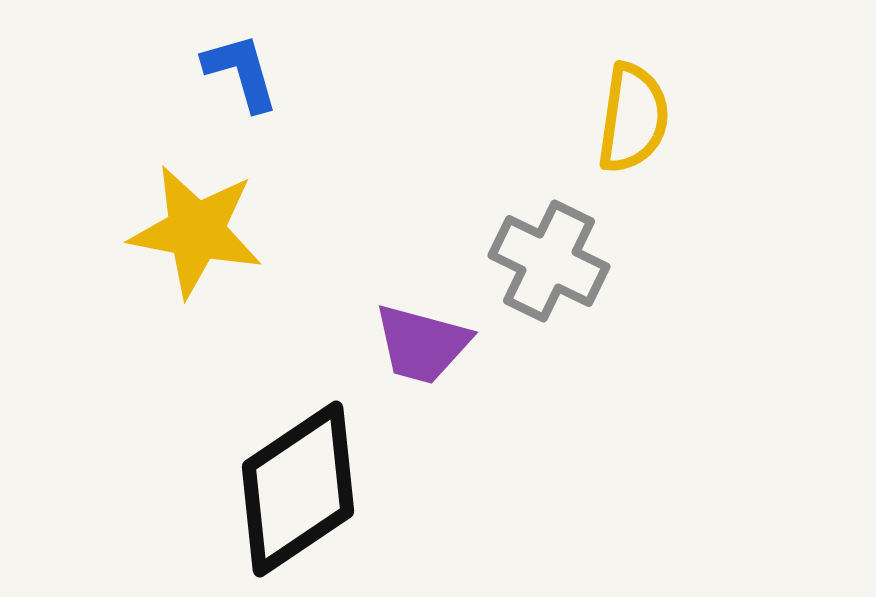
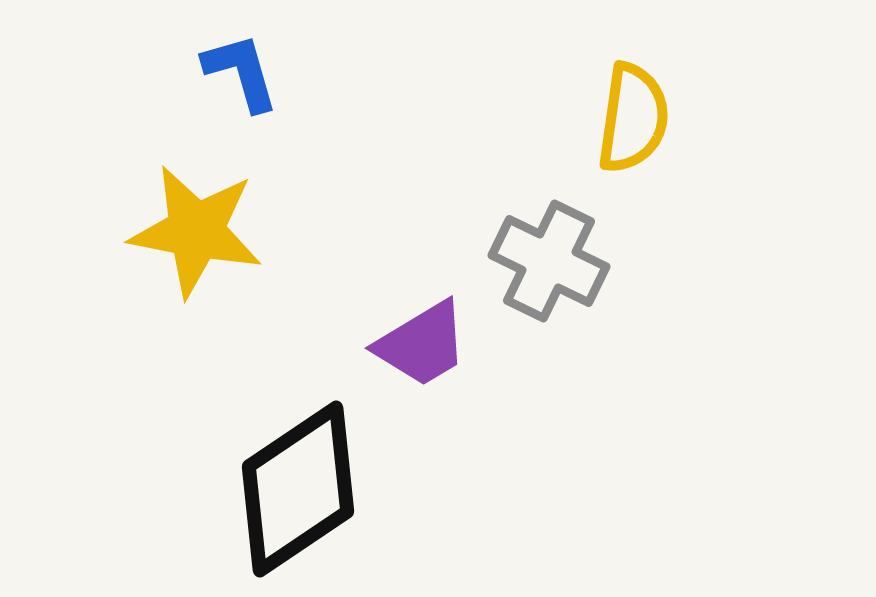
purple trapezoid: rotated 46 degrees counterclockwise
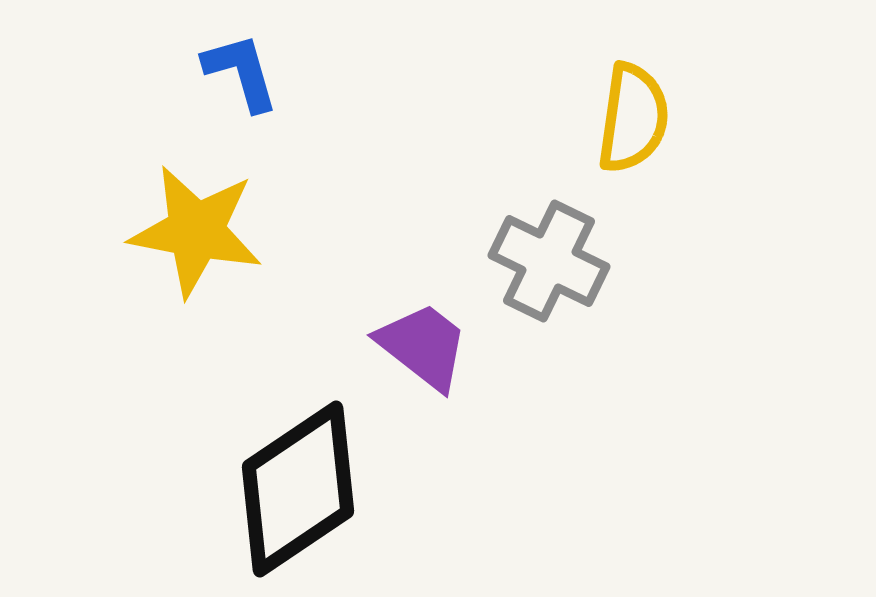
purple trapezoid: moved 1 px right, 2 px down; rotated 111 degrees counterclockwise
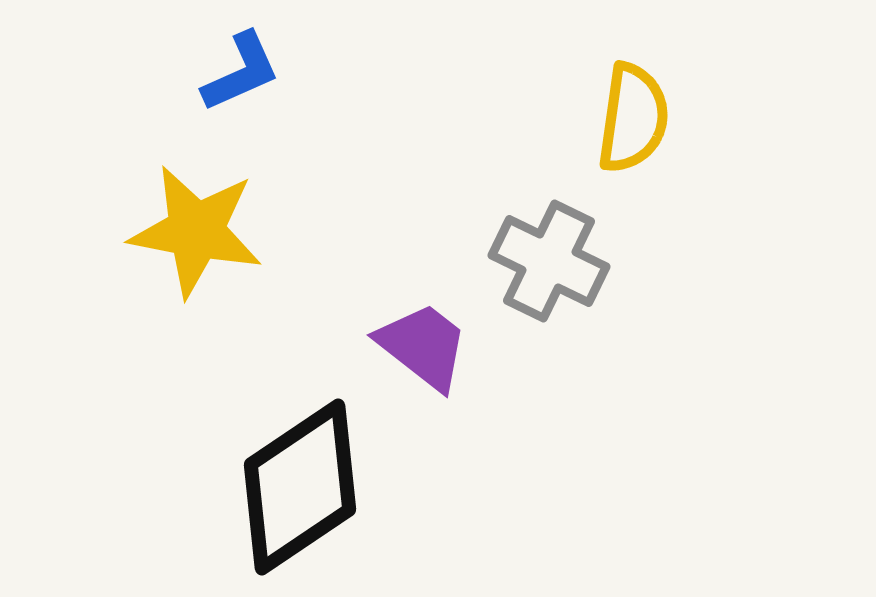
blue L-shape: rotated 82 degrees clockwise
black diamond: moved 2 px right, 2 px up
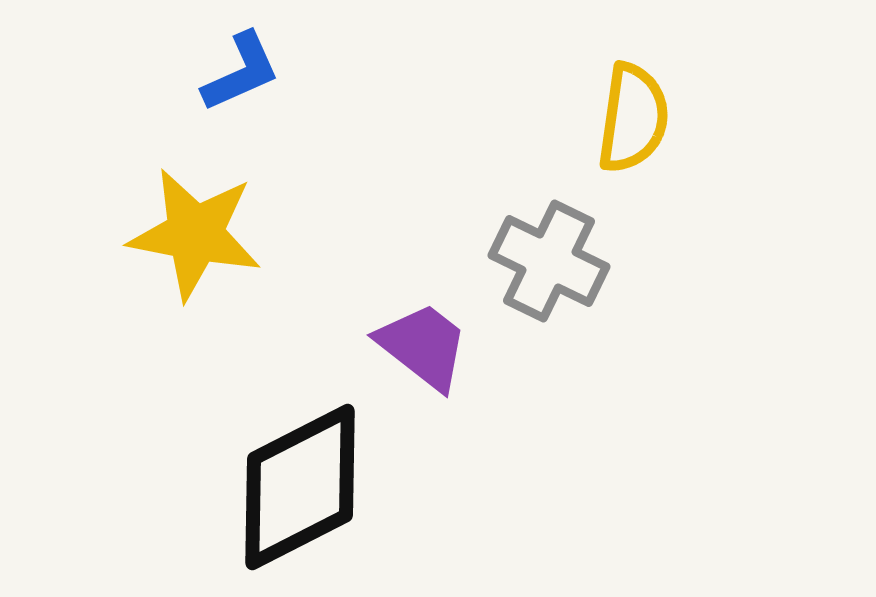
yellow star: moved 1 px left, 3 px down
black diamond: rotated 7 degrees clockwise
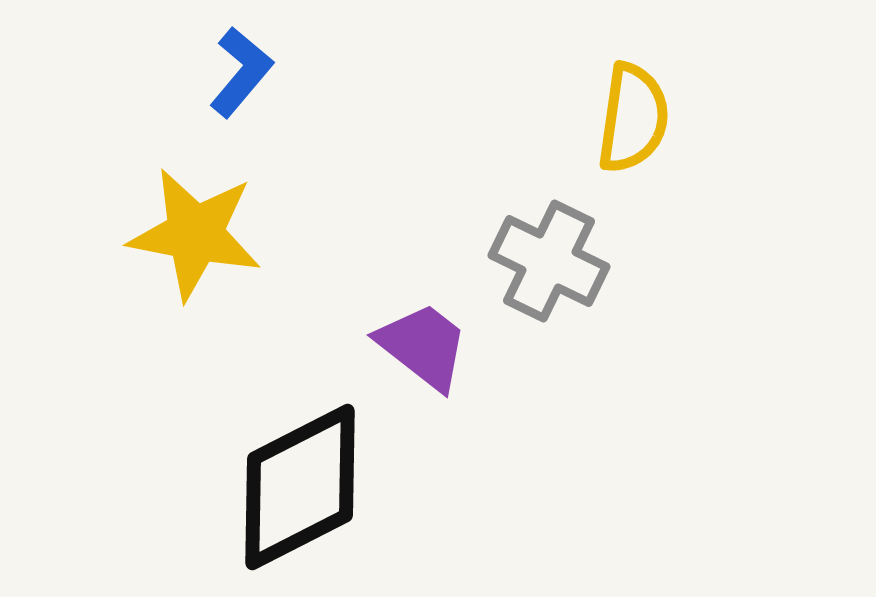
blue L-shape: rotated 26 degrees counterclockwise
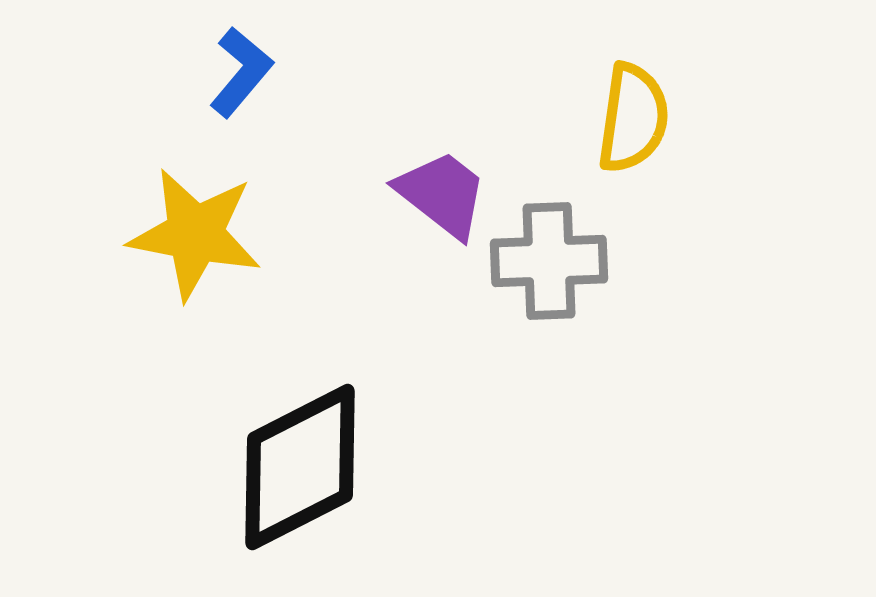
gray cross: rotated 28 degrees counterclockwise
purple trapezoid: moved 19 px right, 152 px up
black diamond: moved 20 px up
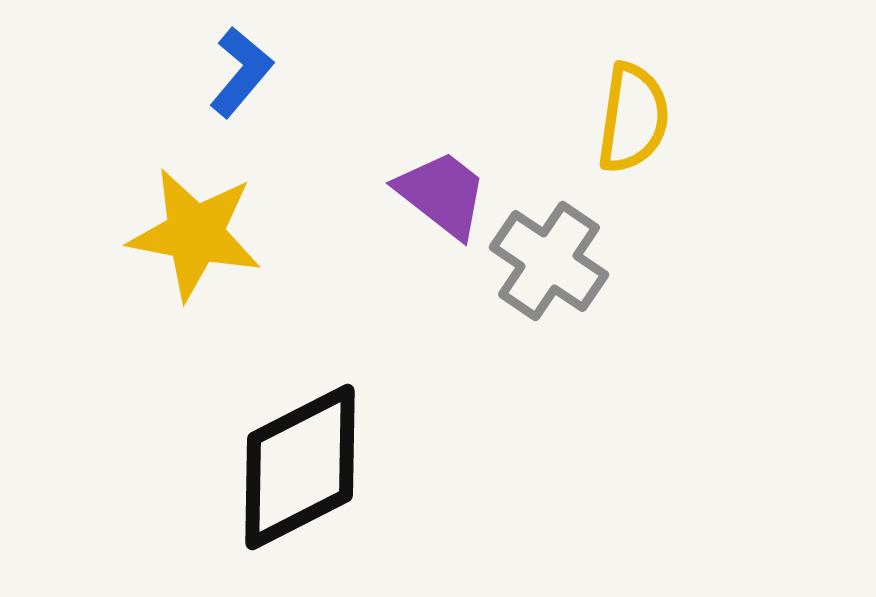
gray cross: rotated 36 degrees clockwise
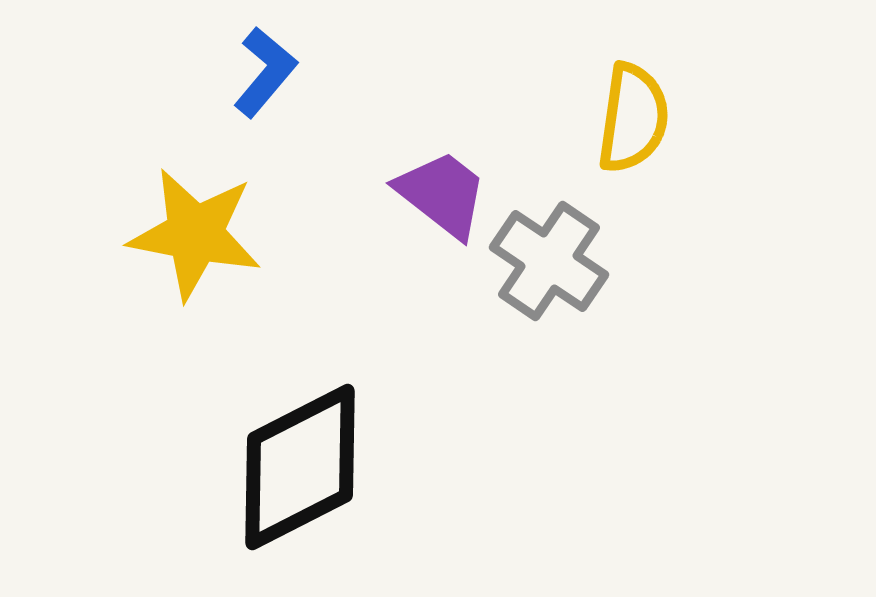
blue L-shape: moved 24 px right
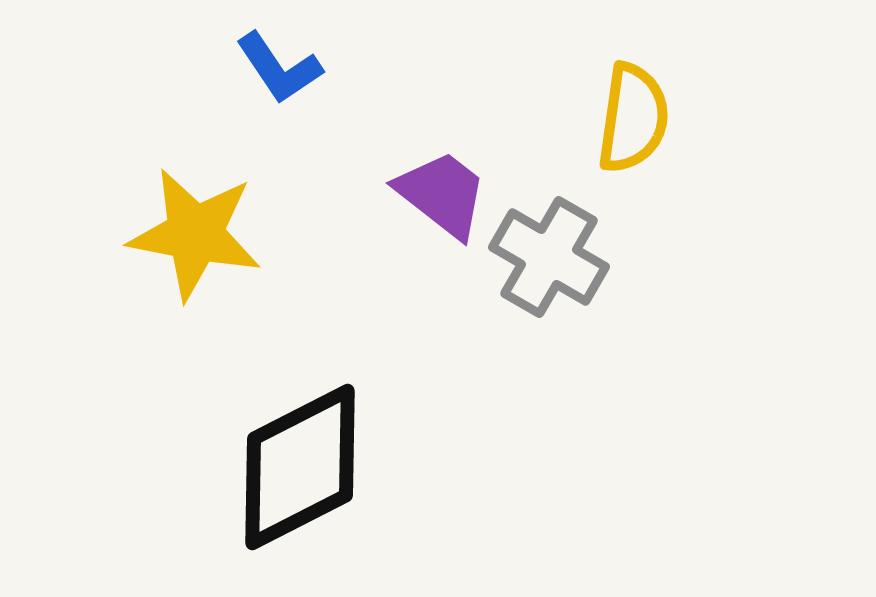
blue L-shape: moved 14 px right, 4 px up; rotated 106 degrees clockwise
gray cross: moved 4 px up; rotated 4 degrees counterclockwise
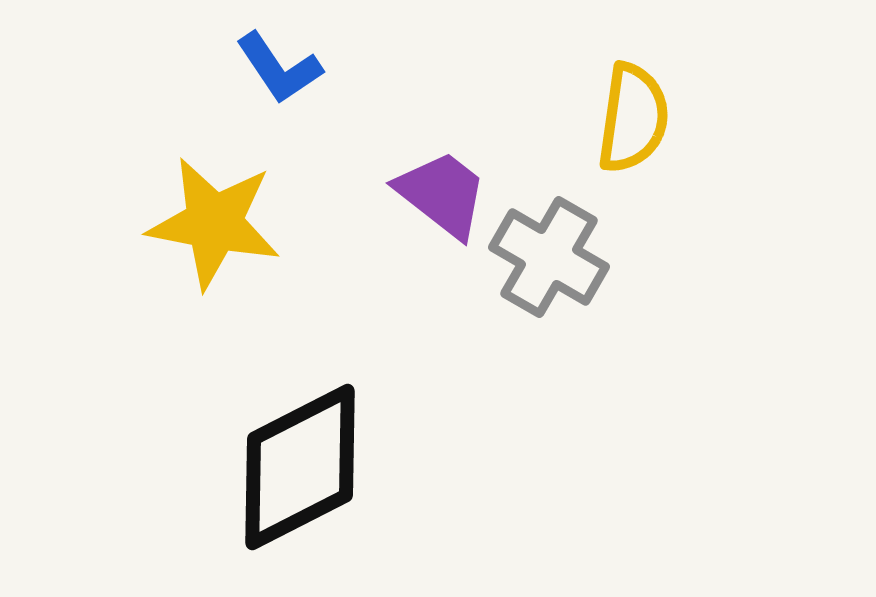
yellow star: moved 19 px right, 11 px up
